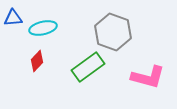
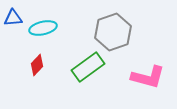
gray hexagon: rotated 21 degrees clockwise
red diamond: moved 4 px down
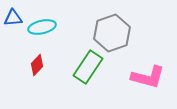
cyan ellipse: moved 1 px left, 1 px up
gray hexagon: moved 1 px left, 1 px down
green rectangle: rotated 20 degrees counterclockwise
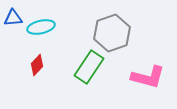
cyan ellipse: moved 1 px left
green rectangle: moved 1 px right
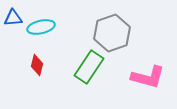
red diamond: rotated 30 degrees counterclockwise
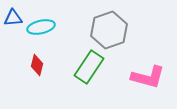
gray hexagon: moved 3 px left, 3 px up
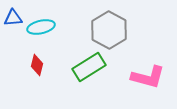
gray hexagon: rotated 12 degrees counterclockwise
green rectangle: rotated 24 degrees clockwise
